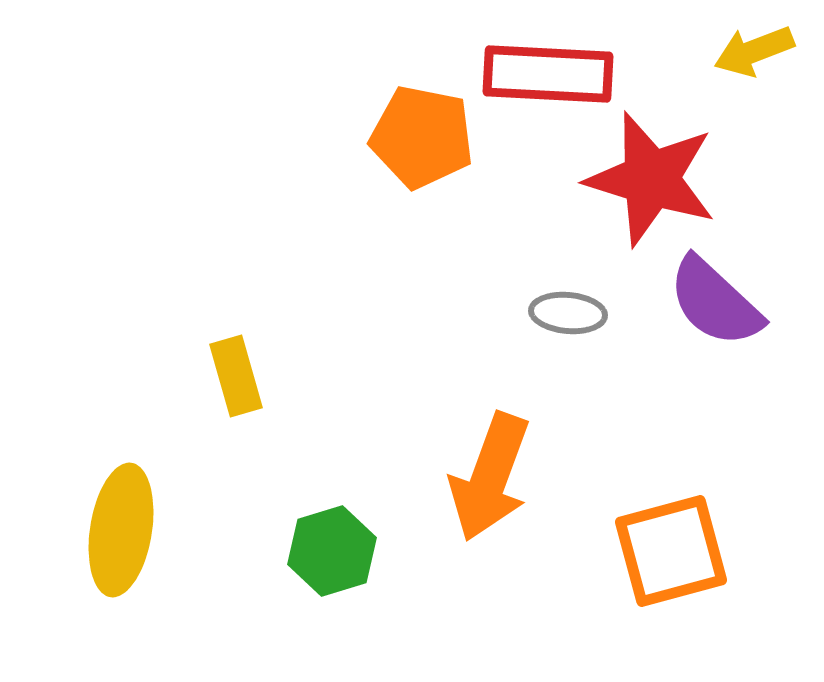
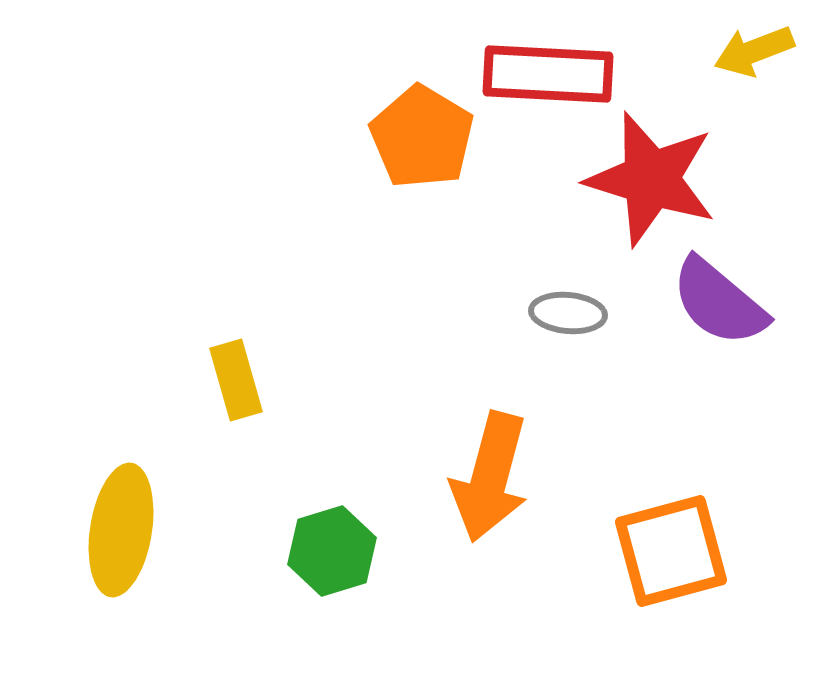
orange pentagon: rotated 20 degrees clockwise
purple semicircle: moved 4 px right; rotated 3 degrees counterclockwise
yellow rectangle: moved 4 px down
orange arrow: rotated 5 degrees counterclockwise
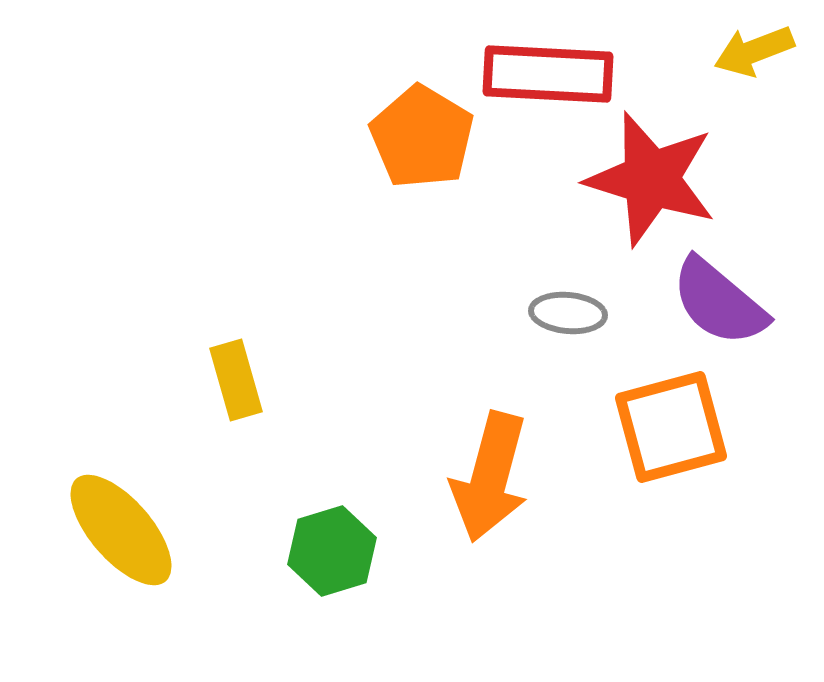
yellow ellipse: rotated 50 degrees counterclockwise
orange square: moved 124 px up
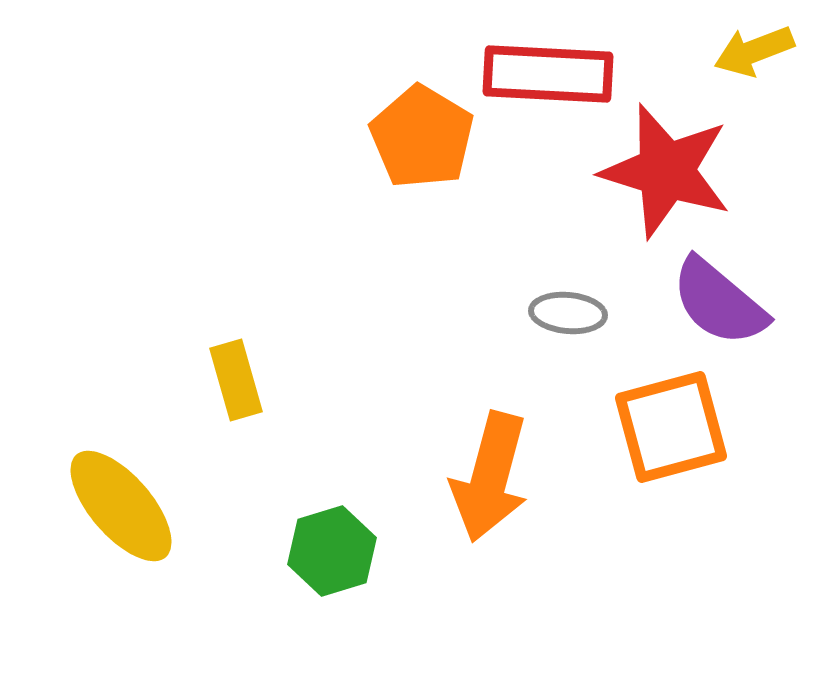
red star: moved 15 px right, 8 px up
yellow ellipse: moved 24 px up
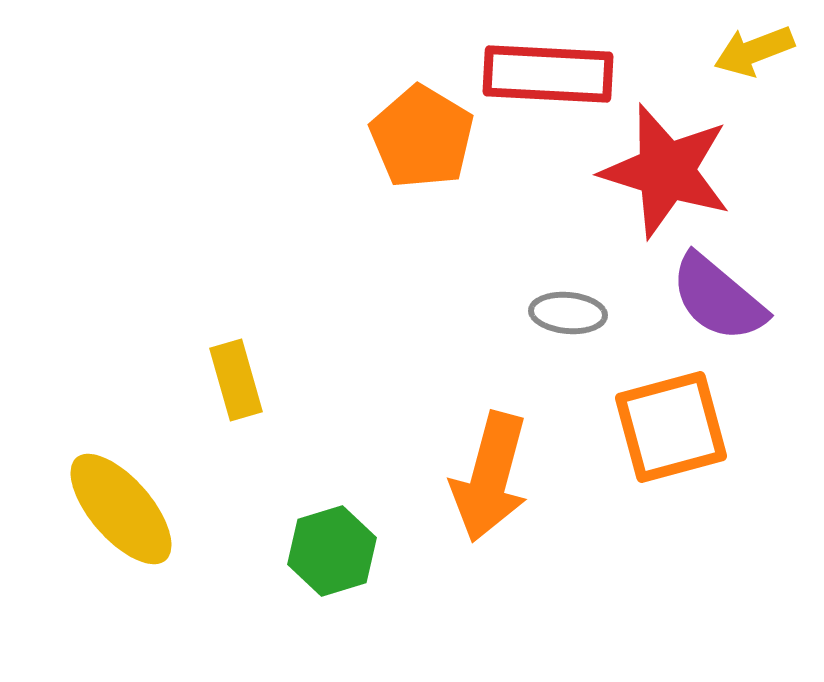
purple semicircle: moved 1 px left, 4 px up
yellow ellipse: moved 3 px down
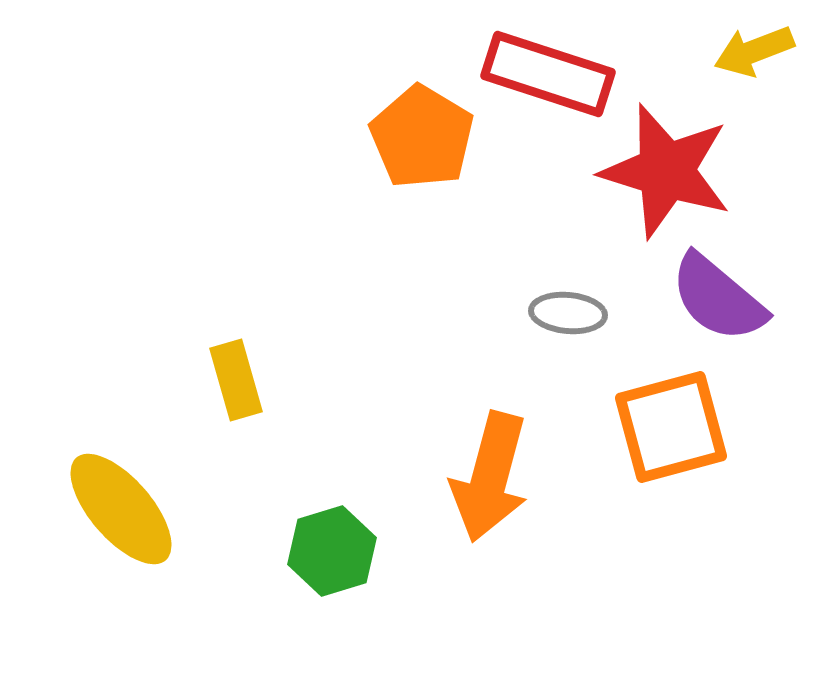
red rectangle: rotated 15 degrees clockwise
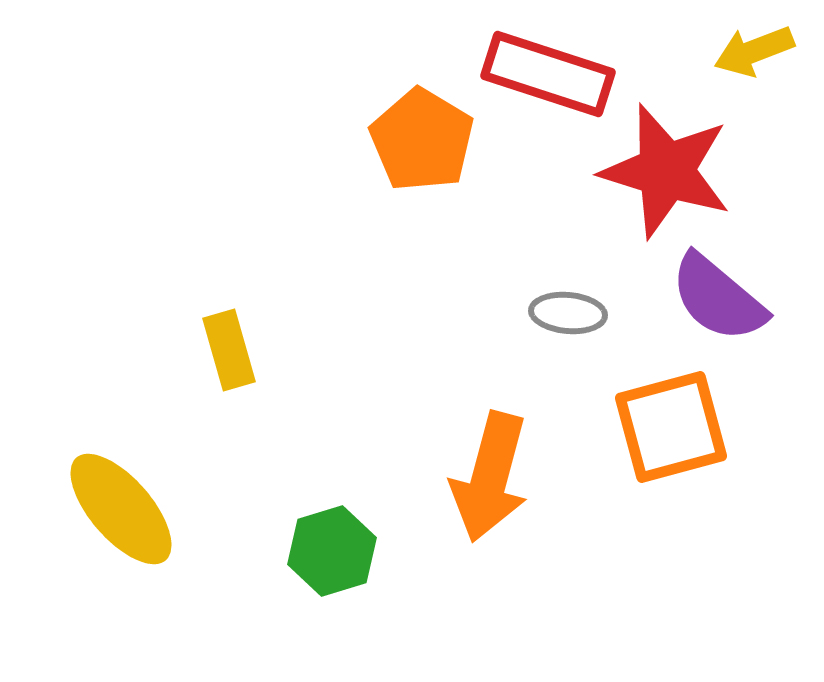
orange pentagon: moved 3 px down
yellow rectangle: moved 7 px left, 30 px up
